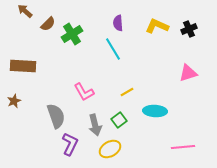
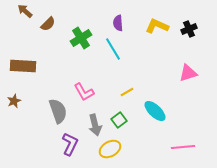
green cross: moved 9 px right, 4 px down
cyan ellipse: rotated 40 degrees clockwise
gray semicircle: moved 2 px right, 5 px up
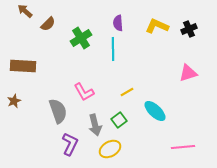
cyan line: rotated 30 degrees clockwise
